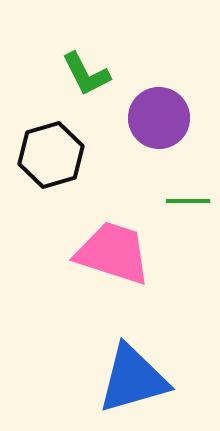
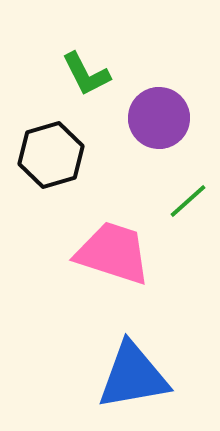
green line: rotated 42 degrees counterclockwise
blue triangle: moved 3 px up; rotated 6 degrees clockwise
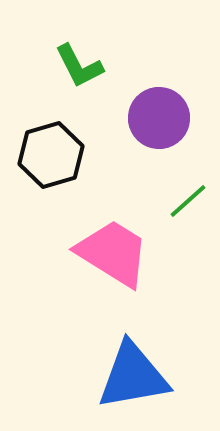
green L-shape: moved 7 px left, 8 px up
pink trapezoid: rotated 14 degrees clockwise
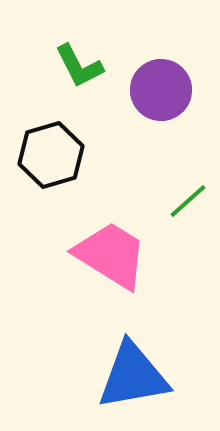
purple circle: moved 2 px right, 28 px up
pink trapezoid: moved 2 px left, 2 px down
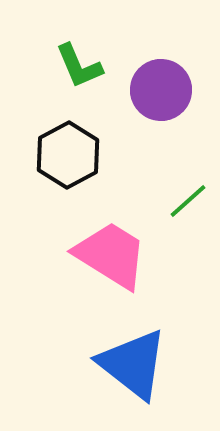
green L-shape: rotated 4 degrees clockwise
black hexagon: moved 17 px right; rotated 12 degrees counterclockwise
blue triangle: moved 12 px up; rotated 48 degrees clockwise
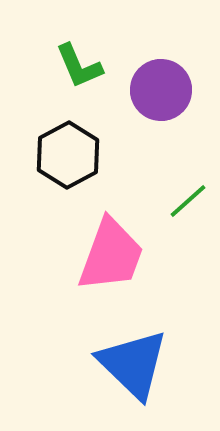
pink trapezoid: rotated 78 degrees clockwise
blue triangle: rotated 6 degrees clockwise
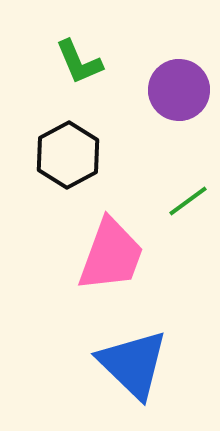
green L-shape: moved 4 px up
purple circle: moved 18 px right
green line: rotated 6 degrees clockwise
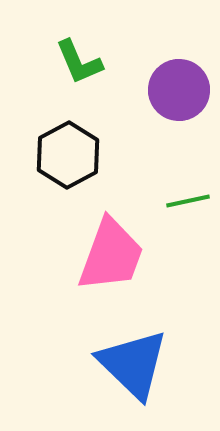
green line: rotated 24 degrees clockwise
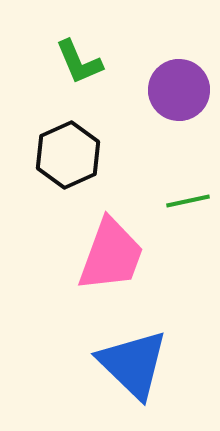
black hexagon: rotated 4 degrees clockwise
